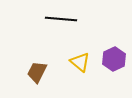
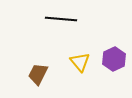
yellow triangle: rotated 10 degrees clockwise
brown trapezoid: moved 1 px right, 2 px down
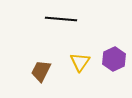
yellow triangle: rotated 15 degrees clockwise
brown trapezoid: moved 3 px right, 3 px up
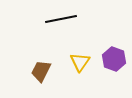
black line: rotated 16 degrees counterclockwise
purple hexagon: rotated 15 degrees counterclockwise
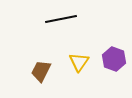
yellow triangle: moved 1 px left
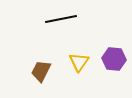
purple hexagon: rotated 15 degrees counterclockwise
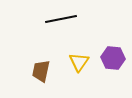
purple hexagon: moved 1 px left, 1 px up
brown trapezoid: rotated 15 degrees counterclockwise
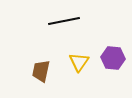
black line: moved 3 px right, 2 px down
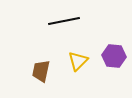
purple hexagon: moved 1 px right, 2 px up
yellow triangle: moved 1 px left, 1 px up; rotated 10 degrees clockwise
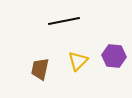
brown trapezoid: moved 1 px left, 2 px up
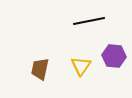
black line: moved 25 px right
yellow triangle: moved 3 px right, 5 px down; rotated 10 degrees counterclockwise
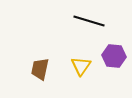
black line: rotated 28 degrees clockwise
